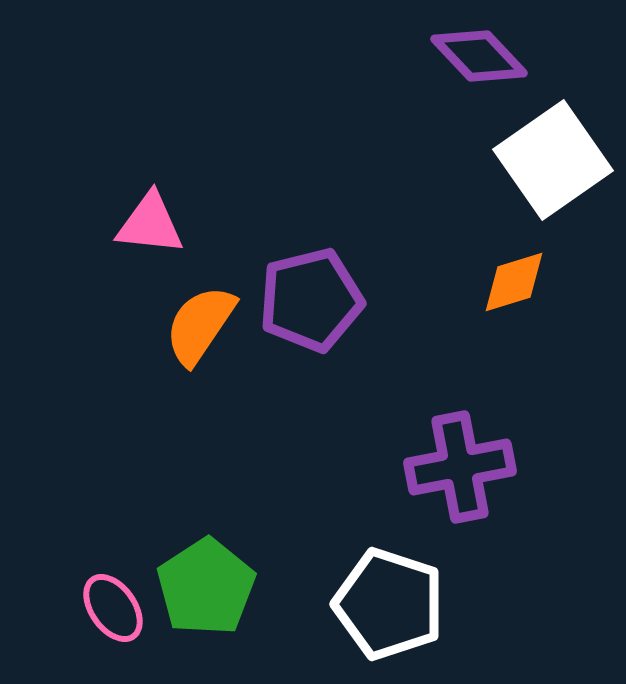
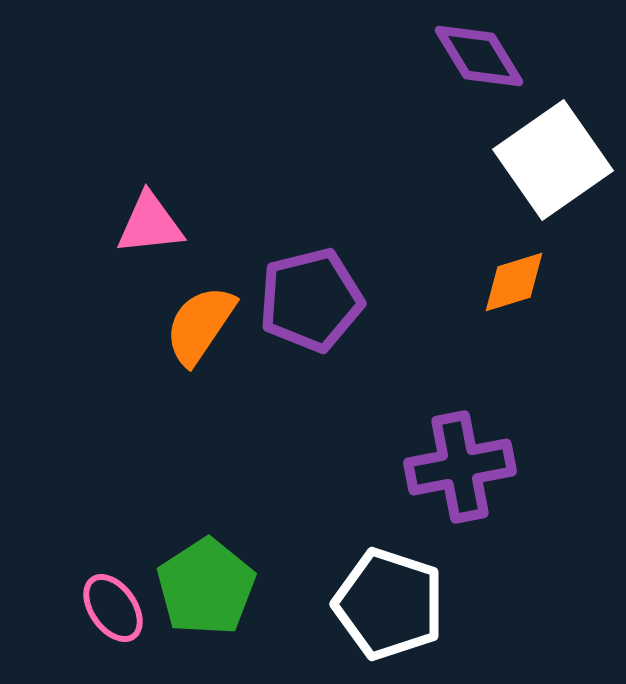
purple diamond: rotated 12 degrees clockwise
pink triangle: rotated 12 degrees counterclockwise
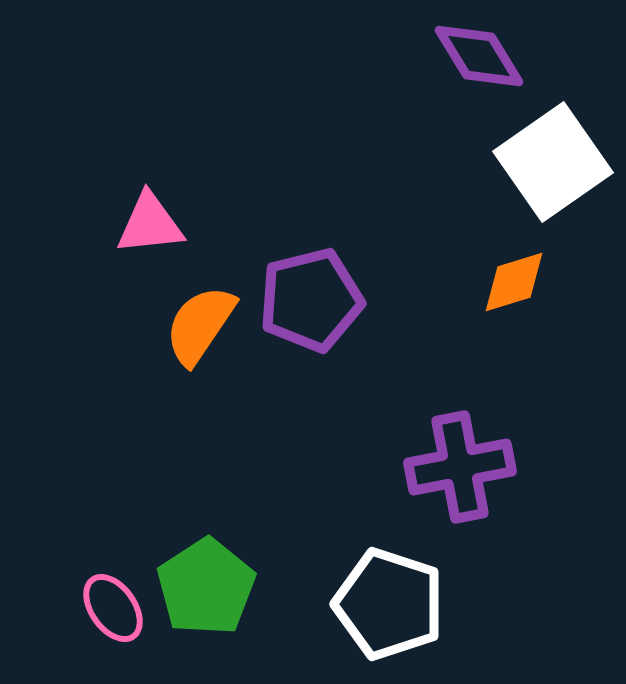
white square: moved 2 px down
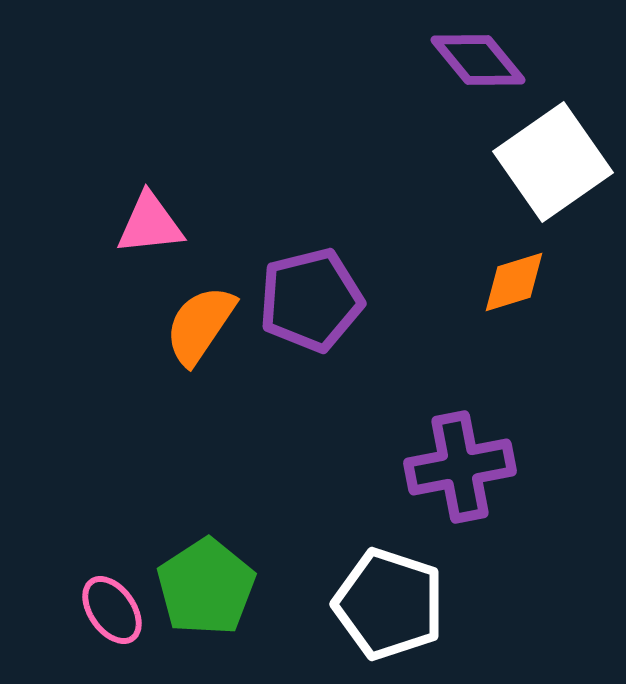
purple diamond: moved 1 px left, 4 px down; rotated 8 degrees counterclockwise
pink ellipse: moved 1 px left, 2 px down
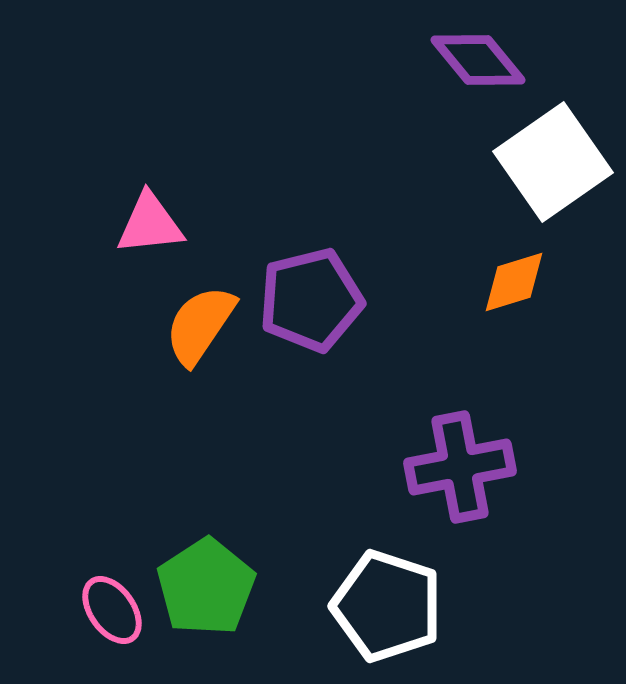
white pentagon: moved 2 px left, 2 px down
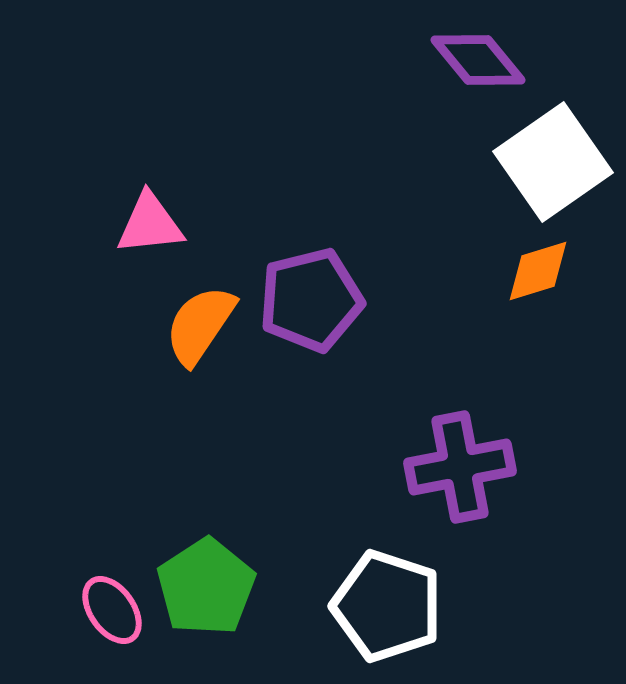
orange diamond: moved 24 px right, 11 px up
